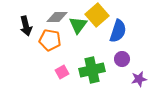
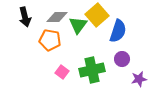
black arrow: moved 1 px left, 9 px up
pink square: rotated 24 degrees counterclockwise
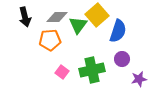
orange pentagon: rotated 15 degrees counterclockwise
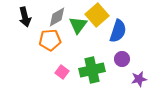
gray diamond: rotated 30 degrees counterclockwise
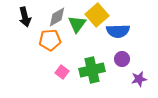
green triangle: moved 1 px left, 1 px up
blue semicircle: rotated 70 degrees clockwise
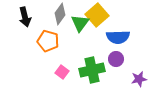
gray diamond: moved 3 px right, 3 px up; rotated 25 degrees counterclockwise
green triangle: moved 3 px right, 1 px up
blue semicircle: moved 6 px down
orange pentagon: moved 2 px left, 1 px down; rotated 20 degrees clockwise
purple circle: moved 6 px left
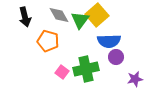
gray diamond: moved 1 px left, 1 px down; rotated 65 degrees counterclockwise
green triangle: moved 3 px up
blue semicircle: moved 9 px left, 4 px down
purple circle: moved 2 px up
green cross: moved 6 px left, 1 px up
purple star: moved 4 px left
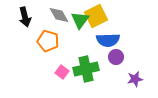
yellow square: moved 1 px left, 1 px down; rotated 15 degrees clockwise
blue semicircle: moved 1 px left, 1 px up
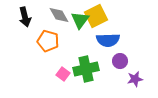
purple circle: moved 4 px right, 4 px down
pink square: moved 1 px right, 2 px down
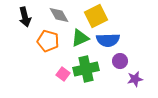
green triangle: moved 18 px down; rotated 30 degrees clockwise
